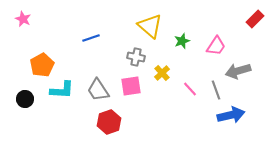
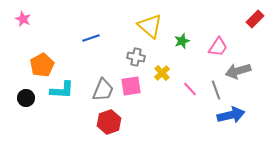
pink trapezoid: moved 2 px right, 1 px down
gray trapezoid: moved 5 px right; rotated 125 degrees counterclockwise
black circle: moved 1 px right, 1 px up
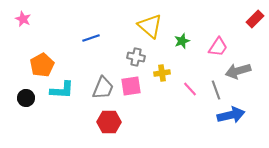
yellow cross: rotated 35 degrees clockwise
gray trapezoid: moved 2 px up
red hexagon: rotated 20 degrees clockwise
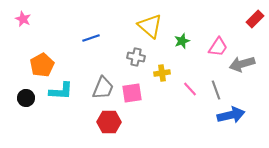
gray arrow: moved 4 px right, 7 px up
pink square: moved 1 px right, 7 px down
cyan L-shape: moved 1 px left, 1 px down
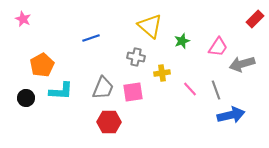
pink square: moved 1 px right, 1 px up
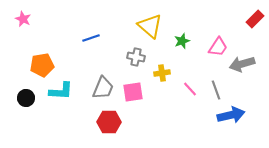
orange pentagon: rotated 20 degrees clockwise
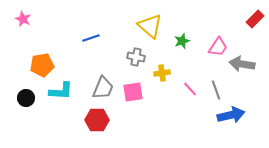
gray arrow: rotated 25 degrees clockwise
red hexagon: moved 12 px left, 2 px up
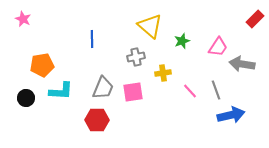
blue line: moved 1 px right, 1 px down; rotated 72 degrees counterclockwise
gray cross: rotated 24 degrees counterclockwise
yellow cross: moved 1 px right
pink line: moved 2 px down
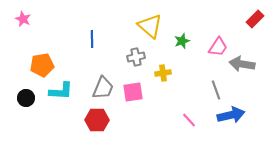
pink line: moved 1 px left, 29 px down
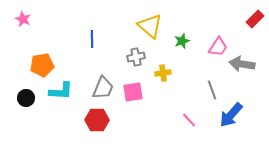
gray line: moved 4 px left
blue arrow: rotated 144 degrees clockwise
